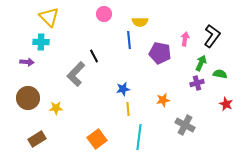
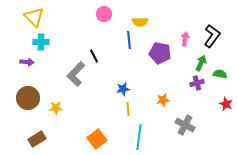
yellow triangle: moved 15 px left
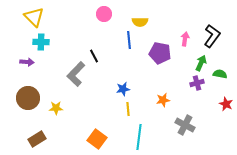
orange square: rotated 18 degrees counterclockwise
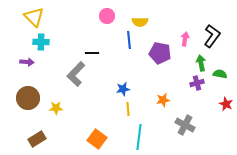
pink circle: moved 3 px right, 2 px down
black line: moved 2 px left, 3 px up; rotated 64 degrees counterclockwise
green arrow: rotated 35 degrees counterclockwise
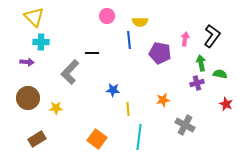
gray L-shape: moved 6 px left, 2 px up
blue star: moved 10 px left, 1 px down; rotated 16 degrees clockwise
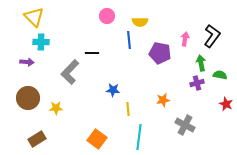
green semicircle: moved 1 px down
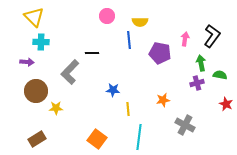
brown circle: moved 8 px right, 7 px up
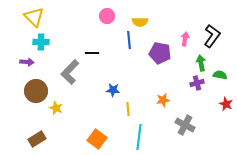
yellow star: rotated 24 degrees clockwise
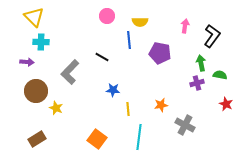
pink arrow: moved 13 px up
black line: moved 10 px right, 4 px down; rotated 32 degrees clockwise
orange star: moved 2 px left, 5 px down
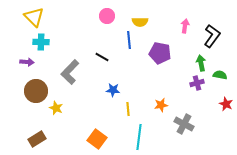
gray cross: moved 1 px left, 1 px up
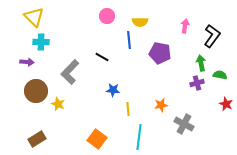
yellow star: moved 2 px right, 4 px up
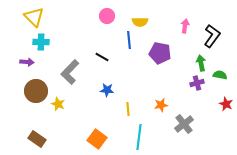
blue star: moved 6 px left
gray cross: rotated 24 degrees clockwise
brown rectangle: rotated 66 degrees clockwise
